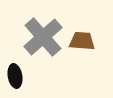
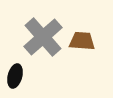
black ellipse: rotated 25 degrees clockwise
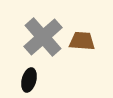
black ellipse: moved 14 px right, 4 px down
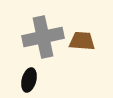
gray cross: rotated 30 degrees clockwise
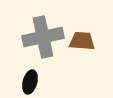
black ellipse: moved 1 px right, 2 px down
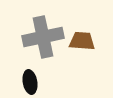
black ellipse: rotated 25 degrees counterclockwise
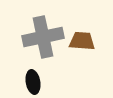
black ellipse: moved 3 px right
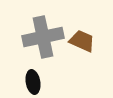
brown trapezoid: rotated 20 degrees clockwise
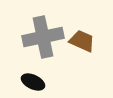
black ellipse: rotated 55 degrees counterclockwise
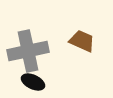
gray cross: moved 15 px left, 14 px down
